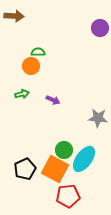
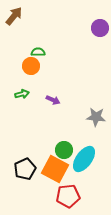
brown arrow: rotated 54 degrees counterclockwise
gray star: moved 2 px left, 1 px up
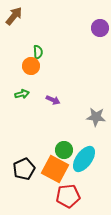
green semicircle: rotated 88 degrees clockwise
black pentagon: moved 1 px left
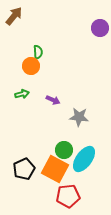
gray star: moved 17 px left
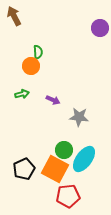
brown arrow: rotated 66 degrees counterclockwise
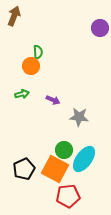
brown arrow: rotated 48 degrees clockwise
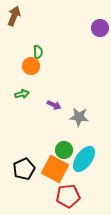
purple arrow: moved 1 px right, 5 px down
